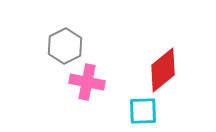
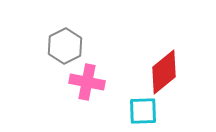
red diamond: moved 1 px right, 2 px down
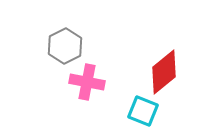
cyan square: rotated 24 degrees clockwise
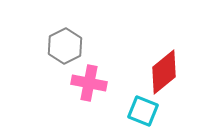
pink cross: moved 2 px right, 1 px down
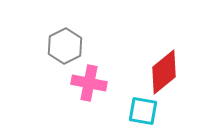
cyan square: rotated 12 degrees counterclockwise
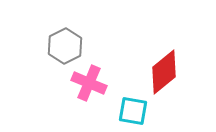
pink cross: rotated 12 degrees clockwise
cyan square: moved 10 px left
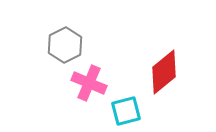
gray hexagon: moved 1 px up
cyan square: moved 7 px left; rotated 24 degrees counterclockwise
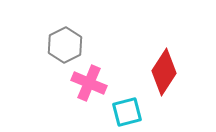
red diamond: rotated 18 degrees counterclockwise
cyan square: moved 1 px right, 1 px down
